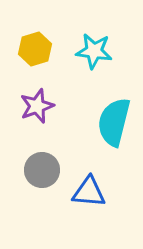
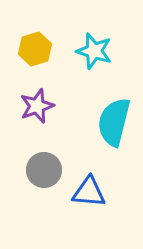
cyan star: rotated 9 degrees clockwise
gray circle: moved 2 px right
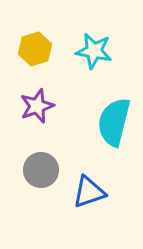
cyan star: rotated 6 degrees counterclockwise
gray circle: moved 3 px left
blue triangle: rotated 24 degrees counterclockwise
